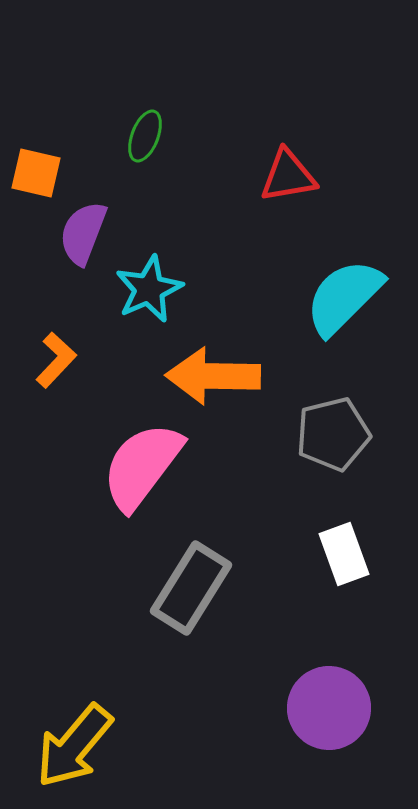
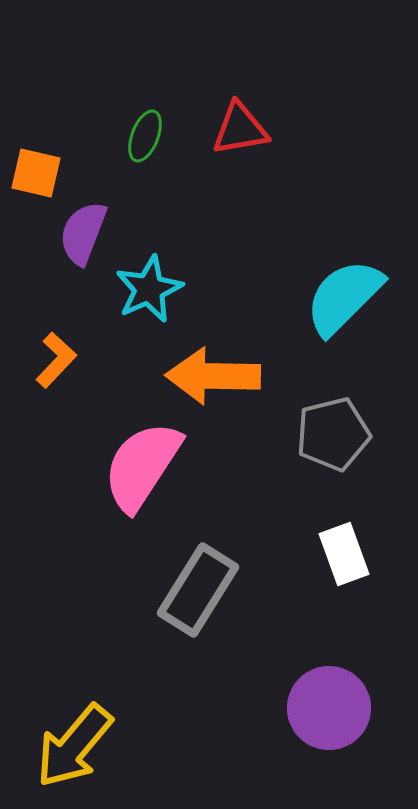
red triangle: moved 48 px left, 47 px up
pink semicircle: rotated 4 degrees counterclockwise
gray rectangle: moved 7 px right, 2 px down
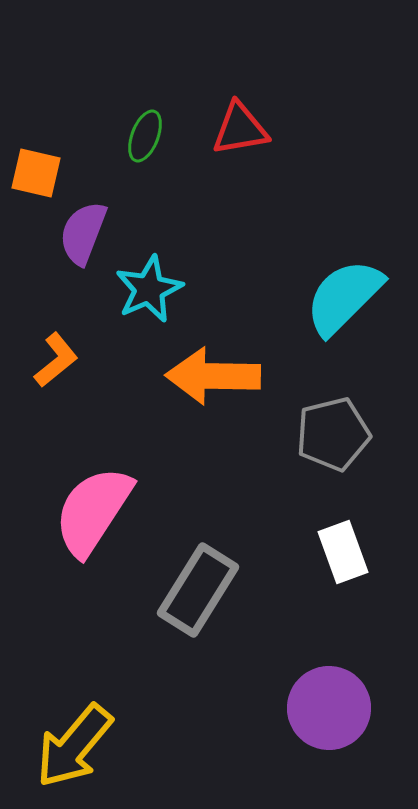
orange L-shape: rotated 8 degrees clockwise
pink semicircle: moved 49 px left, 45 px down
white rectangle: moved 1 px left, 2 px up
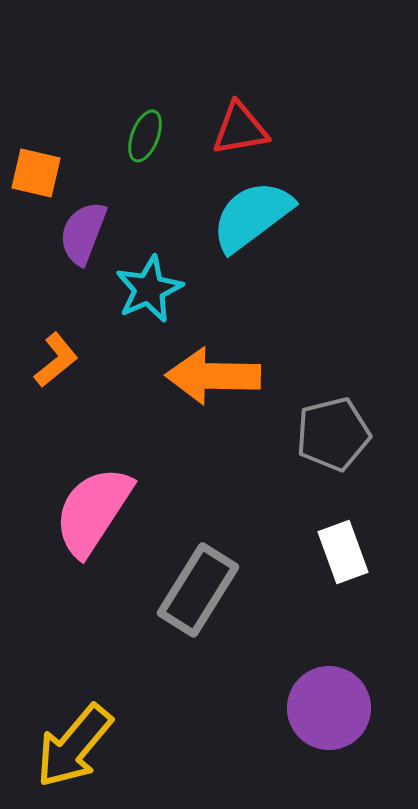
cyan semicircle: moved 92 px left, 81 px up; rotated 8 degrees clockwise
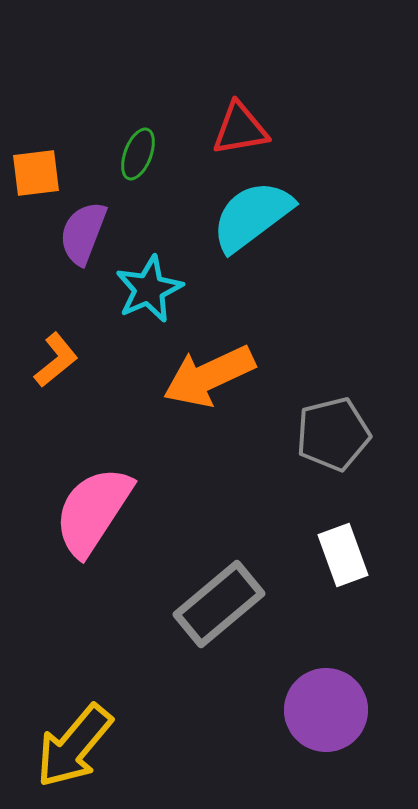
green ellipse: moved 7 px left, 18 px down
orange square: rotated 20 degrees counterclockwise
orange arrow: moved 4 px left; rotated 26 degrees counterclockwise
white rectangle: moved 3 px down
gray rectangle: moved 21 px right, 14 px down; rotated 18 degrees clockwise
purple circle: moved 3 px left, 2 px down
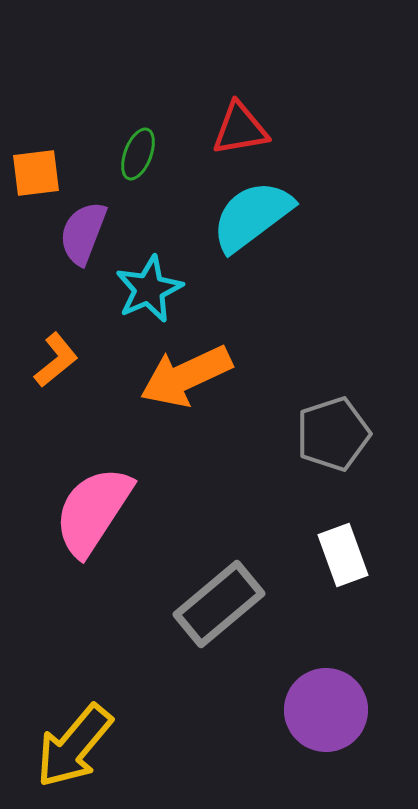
orange arrow: moved 23 px left
gray pentagon: rotated 4 degrees counterclockwise
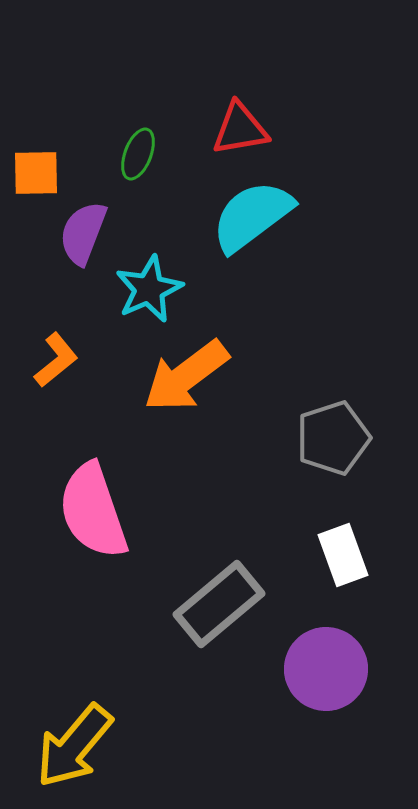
orange square: rotated 6 degrees clockwise
orange arrow: rotated 12 degrees counterclockwise
gray pentagon: moved 4 px down
pink semicircle: rotated 52 degrees counterclockwise
purple circle: moved 41 px up
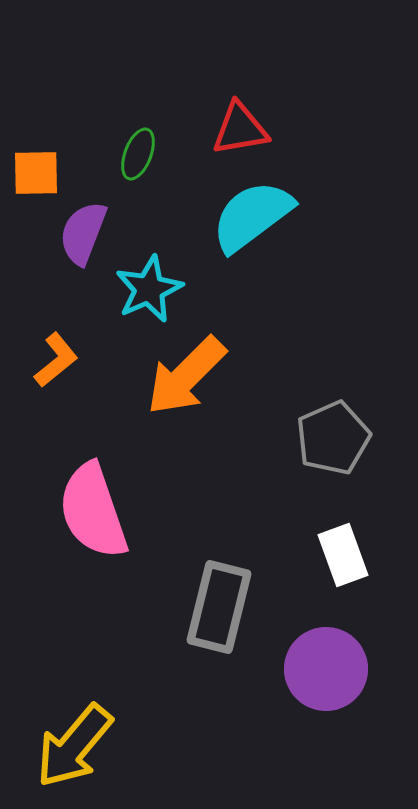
orange arrow: rotated 8 degrees counterclockwise
gray pentagon: rotated 6 degrees counterclockwise
gray rectangle: moved 3 px down; rotated 36 degrees counterclockwise
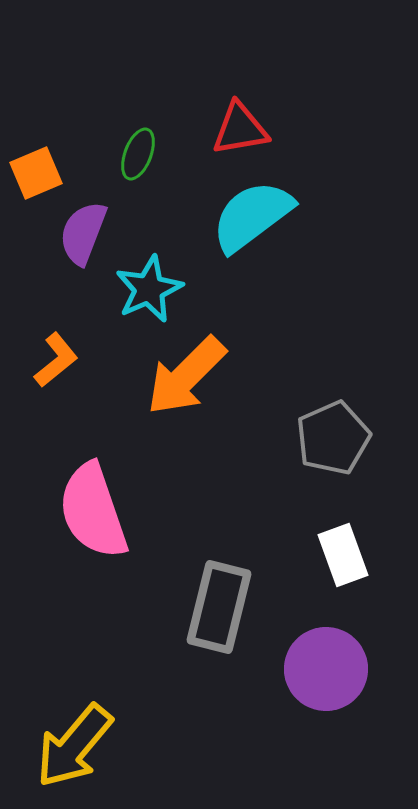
orange square: rotated 22 degrees counterclockwise
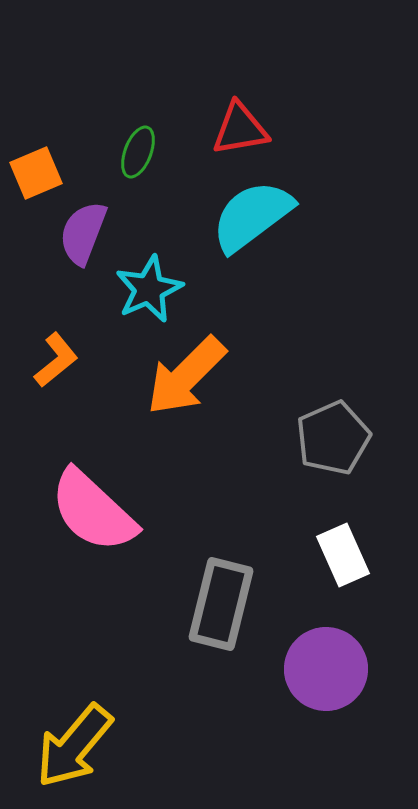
green ellipse: moved 2 px up
pink semicircle: rotated 28 degrees counterclockwise
white rectangle: rotated 4 degrees counterclockwise
gray rectangle: moved 2 px right, 3 px up
